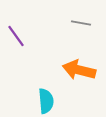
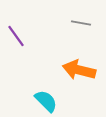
cyan semicircle: rotated 40 degrees counterclockwise
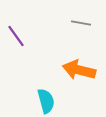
cyan semicircle: rotated 30 degrees clockwise
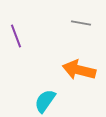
purple line: rotated 15 degrees clockwise
cyan semicircle: moved 1 px left; rotated 130 degrees counterclockwise
